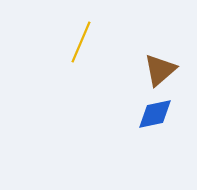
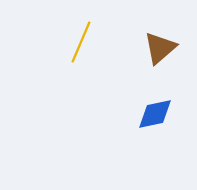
brown triangle: moved 22 px up
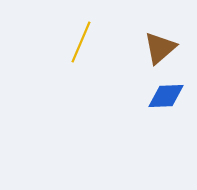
blue diamond: moved 11 px right, 18 px up; rotated 9 degrees clockwise
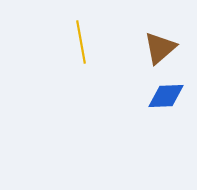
yellow line: rotated 33 degrees counterclockwise
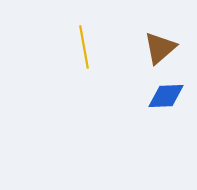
yellow line: moved 3 px right, 5 px down
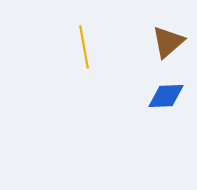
brown triangle: moved 8 px right, 6 px up
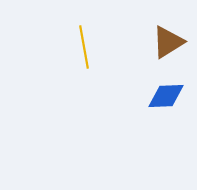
brown triangle: rotated 9 degrees clockwise
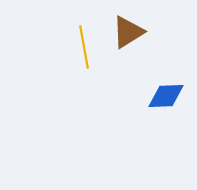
brown triangle: moved 40 px left, 10 px up
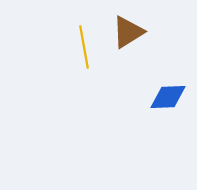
blue diamond: moved 2 px right, 1 px down
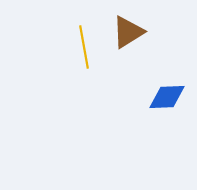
blue diamond: moved 1 px left
